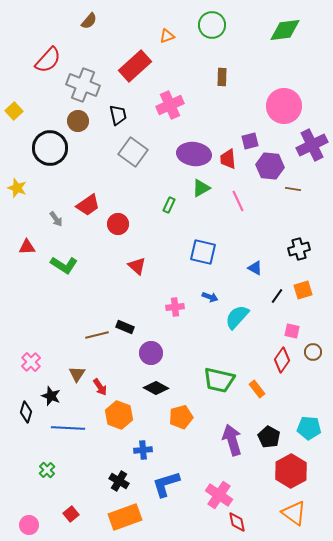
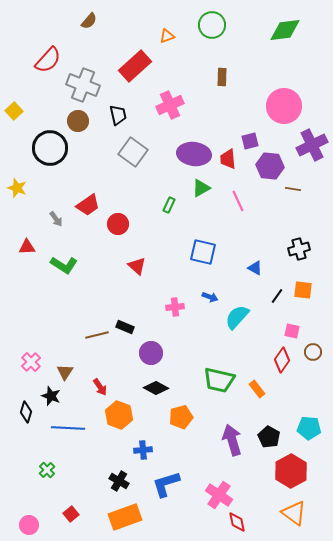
orange square at (303, 290): rotated 24 degrees clockwise
brown triangle at (77, 374): moved 12 px left, 2 px up
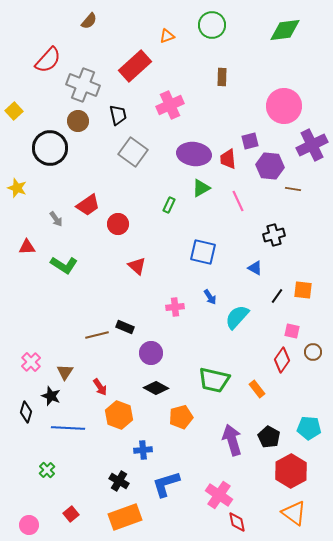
black cross at (299, 249): moved 25 px left, 14 px up
blue arrow at (210, 297): rotated 35 degrees clockwise
green trapezoid at (219, 380): moved 5 px left
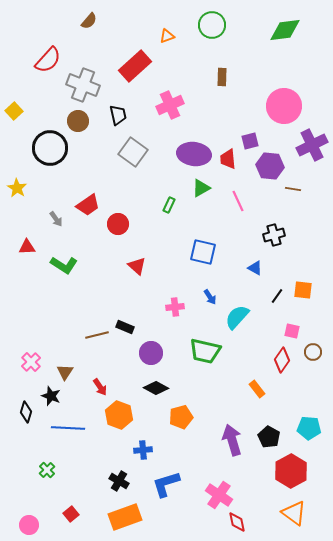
yellow star at (17, 188): rotated 12 degrees clockwise
green trapezoid at (214, 380): moved 9 px left, 29 px up
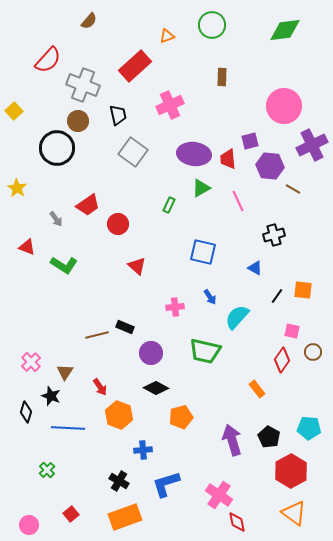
black circle at (50, 148): moved 7 px right
brown line at (293, 189): rotated 21 degrees clockwise
red triangle at (27, 247): rotated 24 degrees clockwise
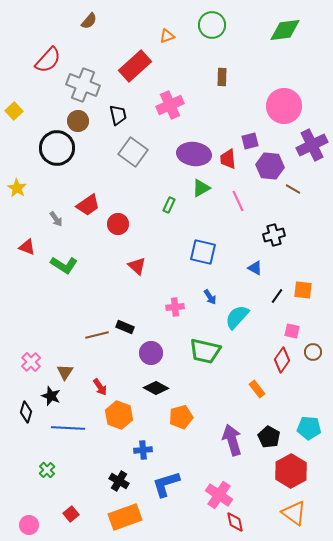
red diamond at (237, 522): moved 2 px left
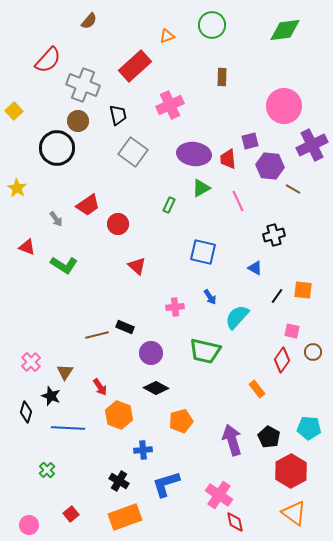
orange pentagon at (181, 417): moved 4 px down
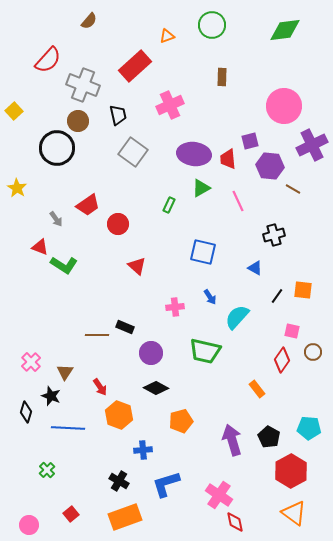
red triangle at (27, 247): moved 13 px right
brown line at (97, 335): rotated 15 degrees clockwise
